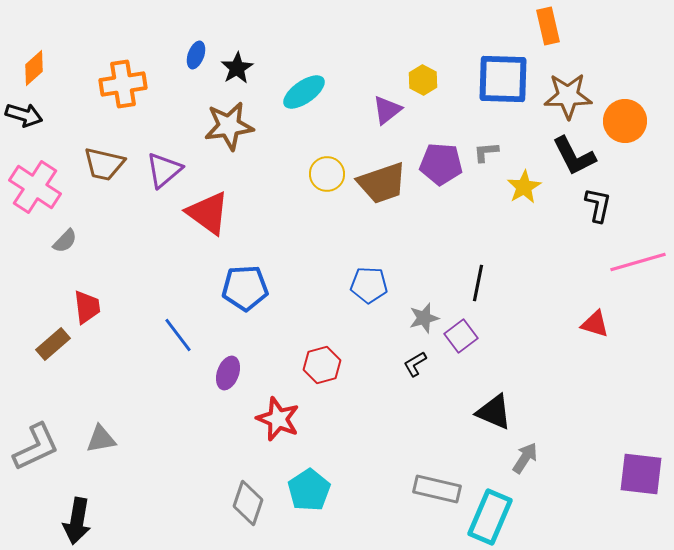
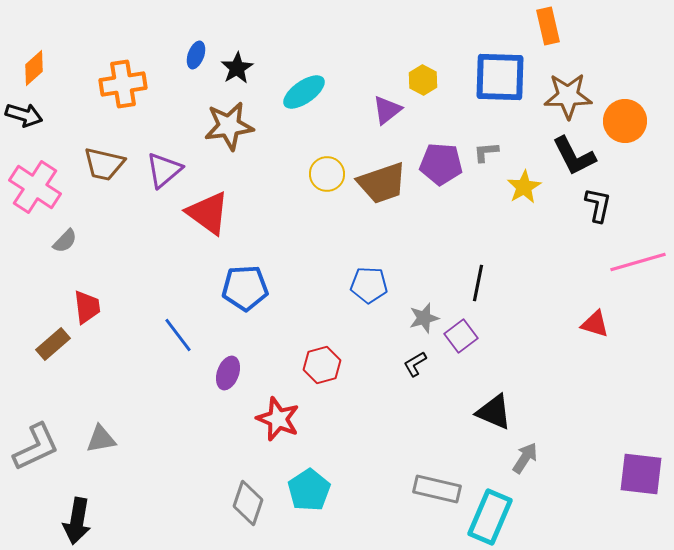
blue square at (503, 79): moved 3 px left, 2 px up
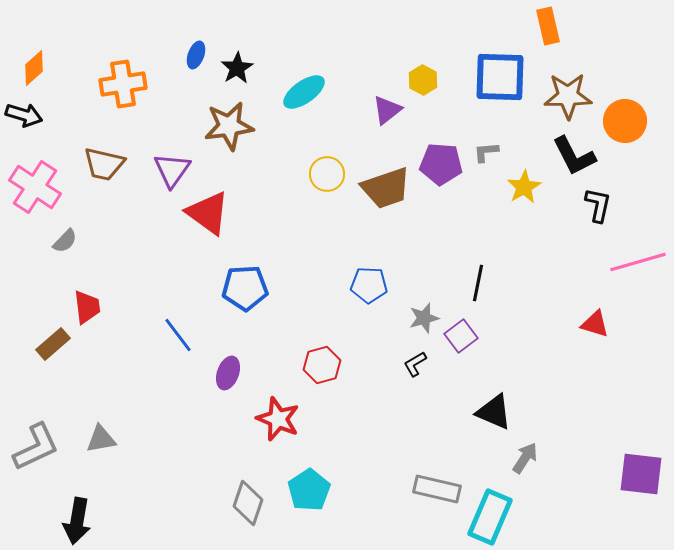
purple triangle at (164, 170): moved 8 px right; rotated 15 degrees counterclockwise
brown trapezoid at (382, 183): moved 4 px right, 5 px down
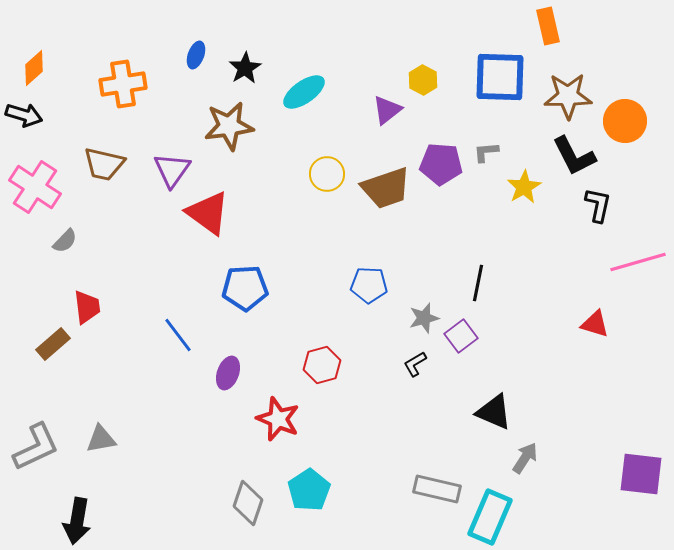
black star at (237, 68): moved 8 px right
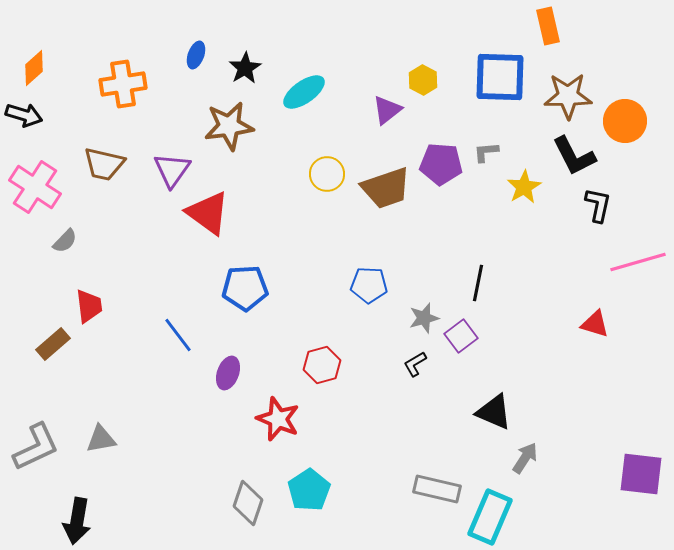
red trapezoid at (87, 307): moved 2 px right, 1 px up
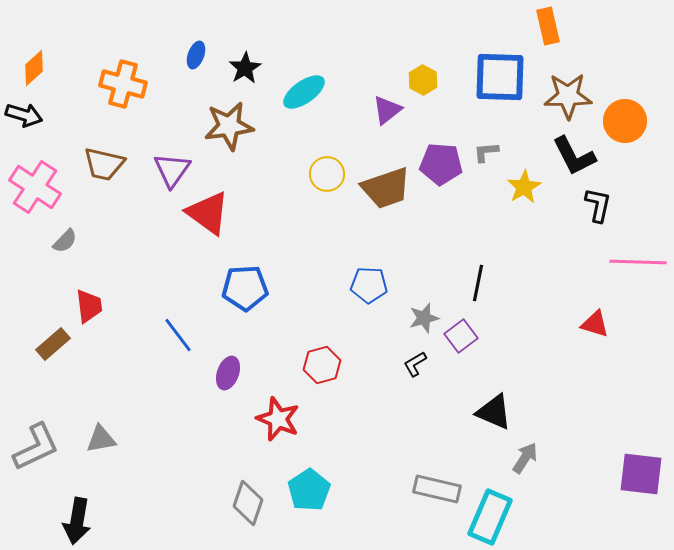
orange cross at (123, 84): rotated 24 degrees clockwise
pink line at (638, 262): rotated 18 degrees clockwise
